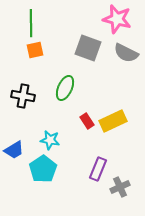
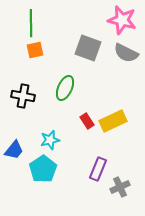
pink star: moved 5 px right, 1 px down
cyan star: rotated 24 degrees counterclockwise
blue trapezoid: rotated 20 degrees counterclockwise
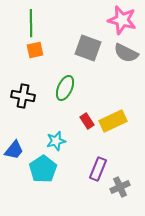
cyan star: moved 6 px right, 1 px down
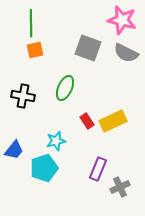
cyan pentagon: moved 1 px right, 1 px up; rotated 16 degrees clockwise
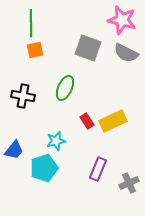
gray cross: moved 9 px right, 4 px up
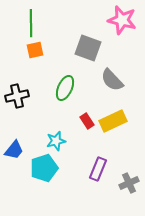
gray semicircle: moved 14 px left, 27 px down; rotated 20 degrees clockwise
black cross: moved 6 px left; rotated 25 degrees counterclockwise
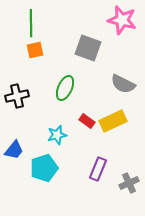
gray semicircle: moved 11 px right, 4 px down; rotated 20 degrees counterclockwise
red rectangle: rotated 21 degrees counterclockwise
cyan star: moved 1 px right, 6 px up
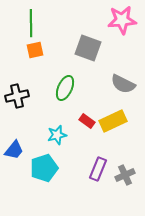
pink star: rotated 20 degrees counterclockwise
gray cross: moved 4 px left, 8 px up
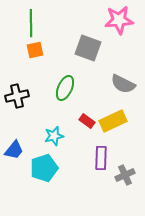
pink star: moved 3 px left
cyan star: moved 3 px left, 1 px down
purple rectangle: moved 3 px right, 11 px up; rotated 20 degrees counterclockwise
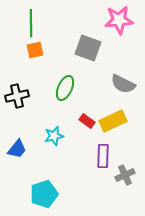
blue trapezoid: moved 3 px right, 1 px up
purple rectangle: moved 2 px right, 2 px up
cyan pentagon: moved 26 px down
